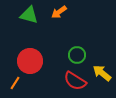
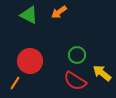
green triangle: rotated 12 degrees clockwise
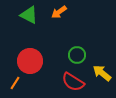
red semicircle: moved 2 px left, 1 px down
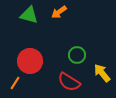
green triangle: rotated 12 degrees counterclockwise
yellow arrow: rotated 12 degrees clockwise
red semicircle: moved 4 px left
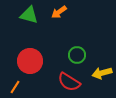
yellow arrow: rotated 66 degrees counterclockwise
orange line: moved 4 px down
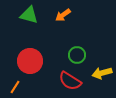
orange arrow: moved 4 px right, 3 px down
red semicircle: moved 1 px right, 1 px up
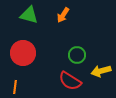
orange arrow: rotated 21 degrees counterclockwise
red circle: moved 7 px left, 8 px up
yellow arrow: moved 1 px left, 2 px up
orange line: rotated 24 degrees counterclockwise
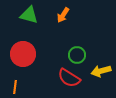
red circle: moved 1 px down
red semicircle: moved 1 px left, 3 px up
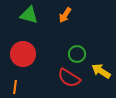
orange arrow: moved 2 px right
green circle: moved 1 px up
yellow arrow: rotated 48 degrees clockwise
